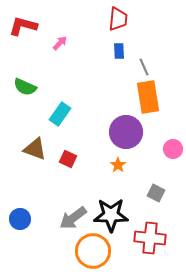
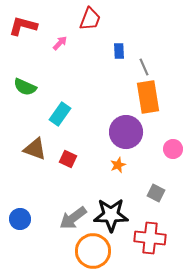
red trapezoid: moved 28 px left; rotated 15 degrees clockwise
orange star: rotated 14 degrees clockwise
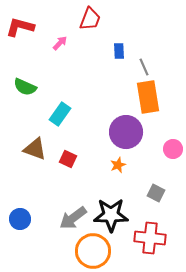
red L-shape: moved 3 px left, 1 px down
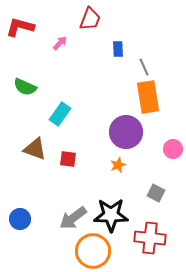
blue rectangle: moved 1 px left, 2 px up
red square: rotated 18 degrees counterclockwise
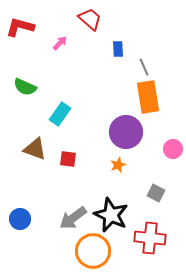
red trapezoid: rotated 70 degrees counterclockwise
black star: rotated 24 degrees clockwise
